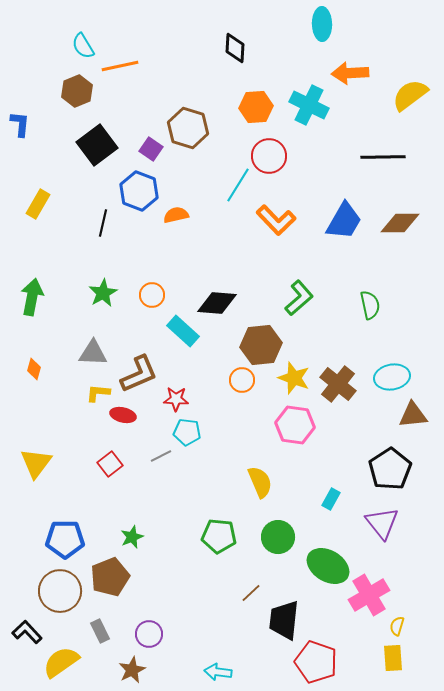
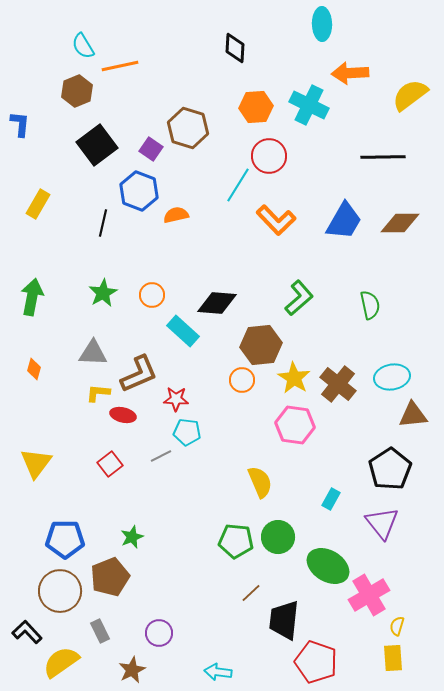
yellow star at (294, 378): rotated 12 degrees clockwise
green pentagon at (219, 536): moved 17 px right, 5 px down
purple circle at (149, 634): moved 10 px right, 1 px up
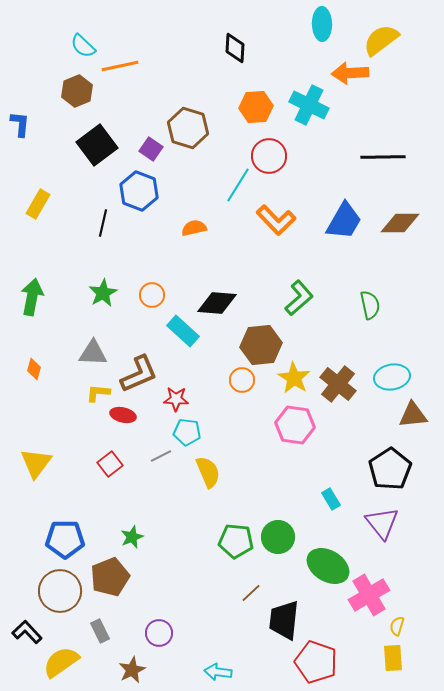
cyan semicircle at (83, 46): rotated 16 degrees counterclockwise
yellow semicircle at (410, 95): moved 29 px left, 55 px up
orange semicircle at (176, 215): moved 18 px right, 13 px down
yellow semicircle at (260, 482): moved 52 px left, 10 px up
cyan rectangle at (331, 499): rotated 60 degrees counterclockwise
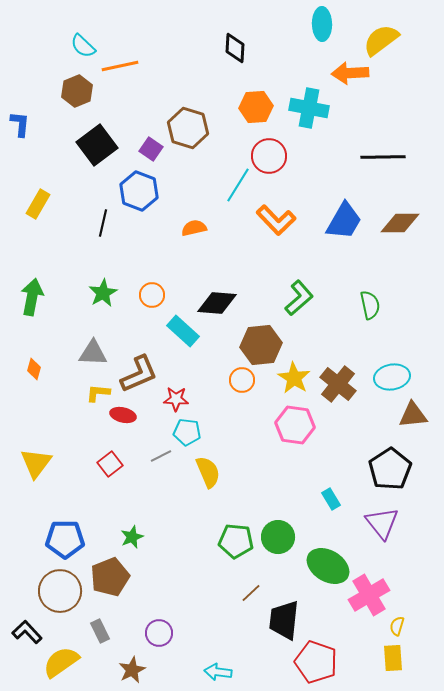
cyan cross at (309, 105): moved 3 px down; rotated 15 degrees counterclockwise
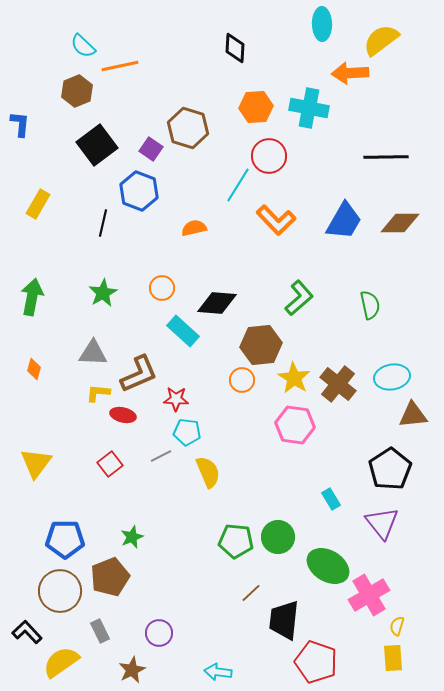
black line at (383, 157): moved 3 px right
orange circle at (152, 295): moved 10 px right, 7 px up
